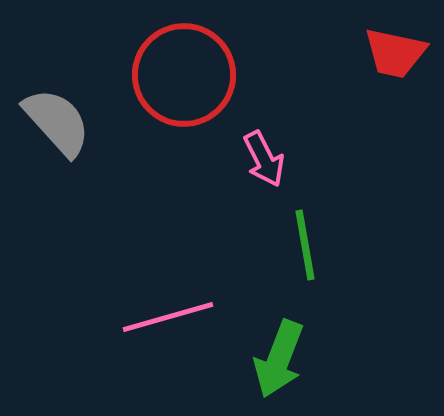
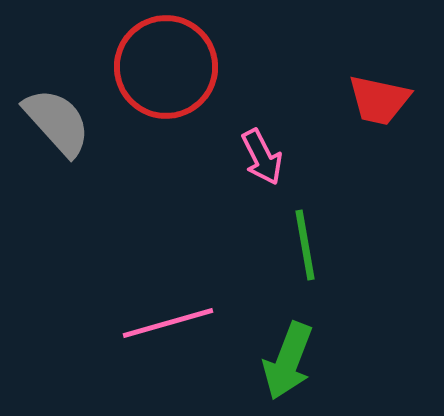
red trapezoid: moved 16 px left, 47 px down
red circle: moved 18 px left, 8 px up
pink arrow: moved 2 px left, 2 px up
pink line: moved 6 px down
green arrow: moved 9 px right, 2 px down
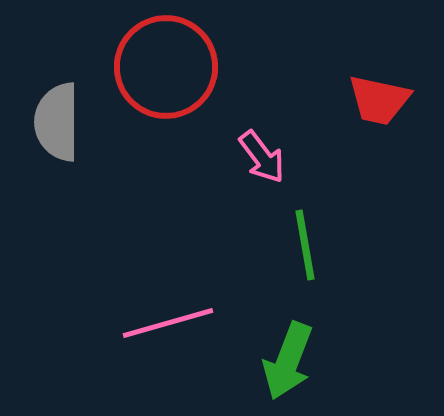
gray semicircle: rotated 138 degrees counterclockwise
pink arrow: rotated 10 degrees counterclockwise
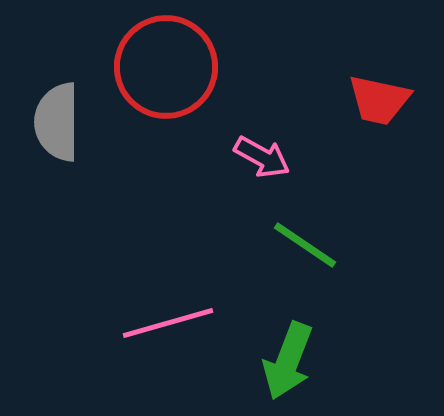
pink arrow: rotated 24 degrees counterclockwise
green line: rotated 46 degrees counterclockwise
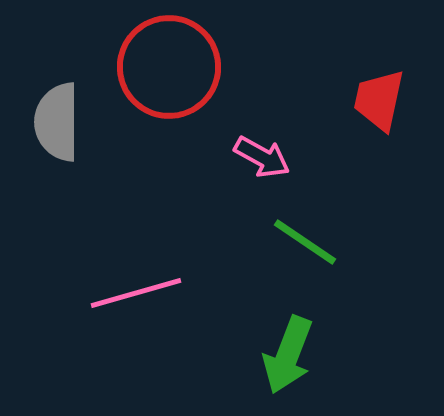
red circle: moved 3 px right
red trapezoid: rotated 90 degrees clockwise
green line: moved 3 px up
pink line: moved 32 px left, 30 px up
green arrow: moved 6 px up
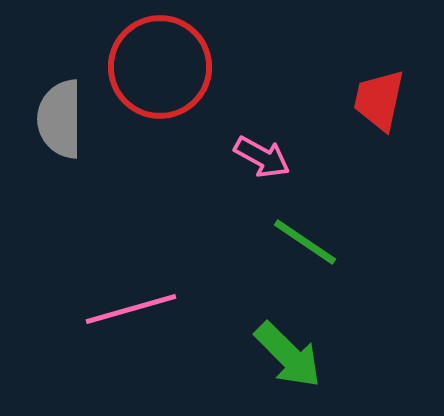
red circle: moved 9 px left
gray semicircle: moved 3 px right, 3 px up
pink line: moved 5 px left, 16 px down
green arrow: rotated 66 degrees counterclockwise
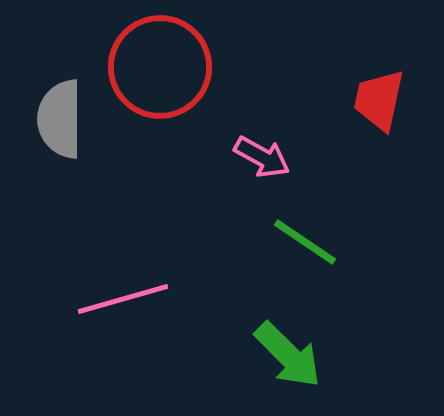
pink line: moved 8 px left, 10 px up
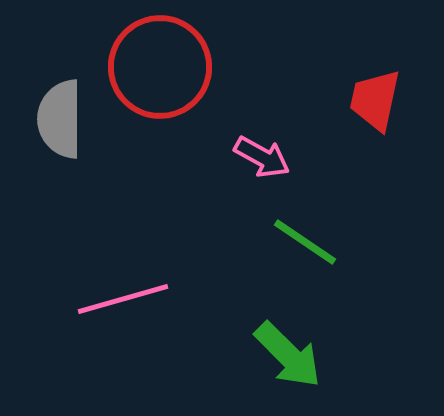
red trapezoid: moved 4 px left
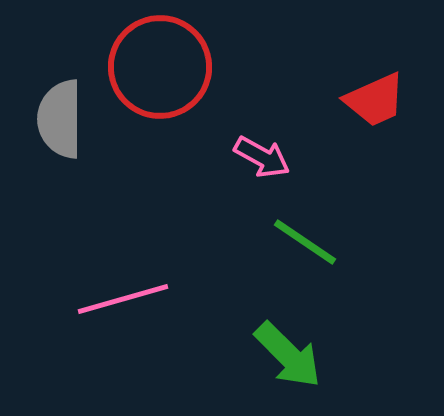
red trapezoid: rotated 126 degrees counterclockwise
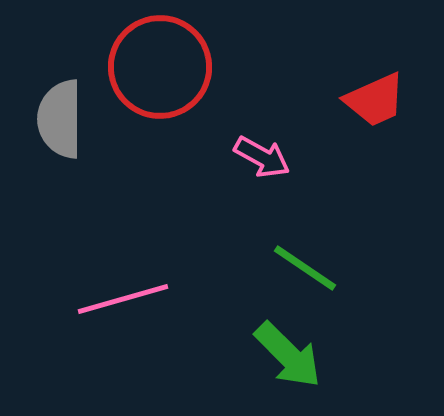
green line: moved 26 px down
